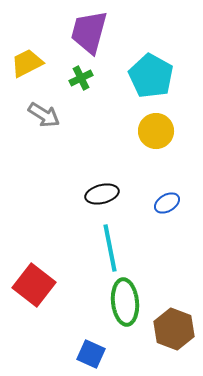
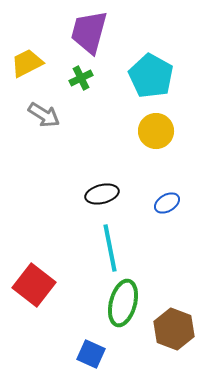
green ellipse: moved 2 px left, 1 px down; rotated 21 degrees clockwise
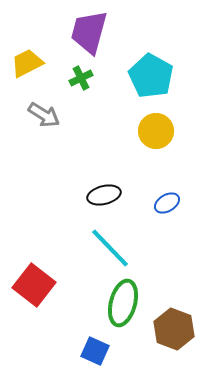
black ellipse: moved 2 px right, 1 px down
cyan line: rotated 33 degrees counterclockwise
blue square: moved 4 px right, 3 px up
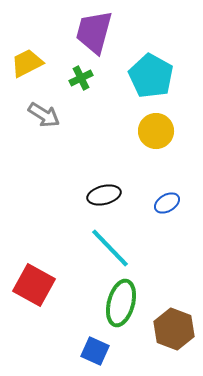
purple trapezoid: moved 5 px right
red square: rotated 9 degrees counterclockwise
green ellipse: moved 2 px left
